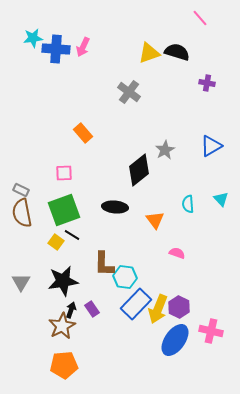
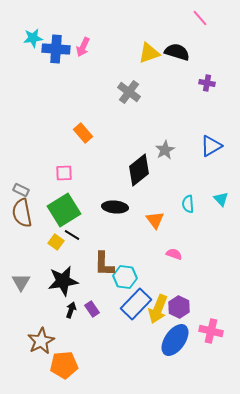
green square: rotated 12 degrees counterclockwise
pink semicircle: moved 3 px left, 1 px down
brown star: moved 21 px left, 15 px down
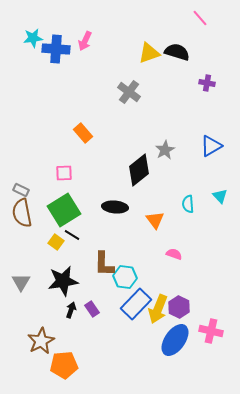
pink arrow: moved 2 px right, 6 px up
cyan triangle: moved 1 px left, 3 px up
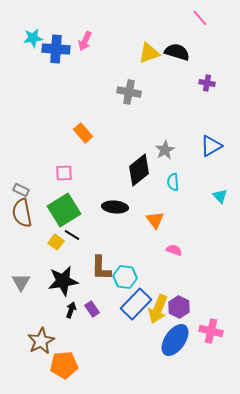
gray cross: rotated 25 degrees counterclockwise
cyan semicircle: moved 15 px left, 22 px up
pink semicircle: moved 4 px up
brown L-shape: moved 3 px left, 4 px down
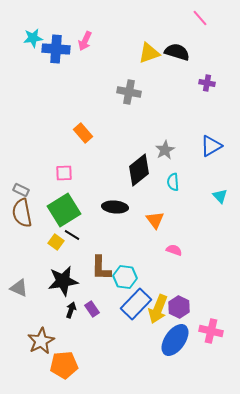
gray triangle: moved 2 px left, 6 px down; rotated 36 degrees counterclockwise
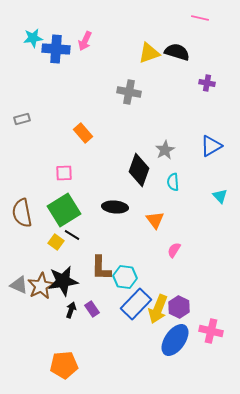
pink line: rotated 36 degrees counterclockwise
black diamond: rotated 32 degrees counterclockwise
gray rectangle: moved 1 px right, 71 px up; rotated 42 degrees counterclockwise
pink semicircle: rotated 77 degrees counterclockwise
gray triangle: moved 3 px up
brown star: moved 55 px up
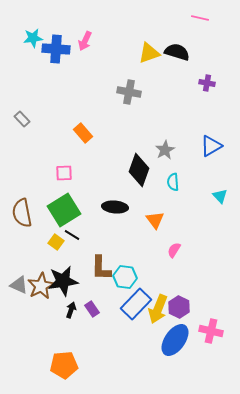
gray rectangle: rotated 63 degrees clockwise
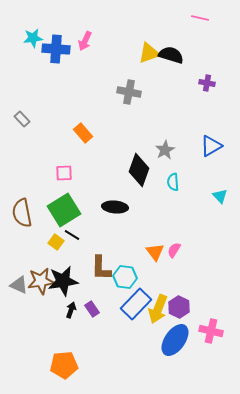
black semicircle: moved 6 px left, 3 px down
orange triangle: moved 32 px down
brown star: moved 5 px up; rotated 20 degrees clockwise
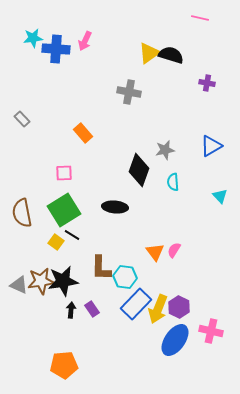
yellow triangle: rotated 15 degrees counterclockwise
gray star: rotated 18 degrees clockwise
black arrow: rotated 14 degrees counterclockwise
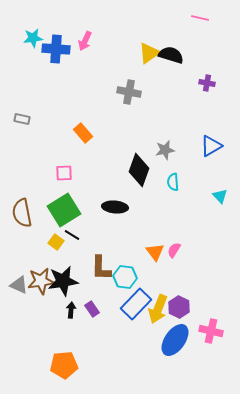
gray rectangle: rotated 35 degrees counterclockwise
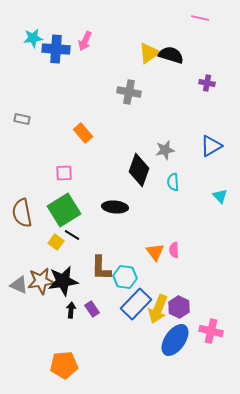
pink semicircle: rotated 35 degrees counterclockwise
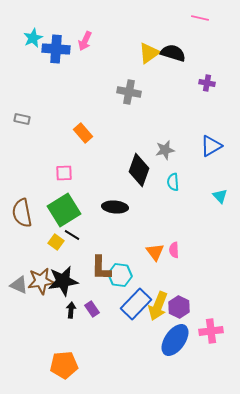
cyan star: rotated 18 degrees counterclockwise
black semicircle: moved 2 px right, 2 px up
cyan hexagon: moved 5 px left, 2 px up
yellow arrow: moved 3 px up
pink cross: rotated 20 degrees counterclockwise
